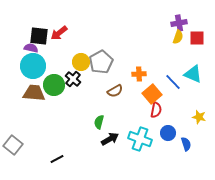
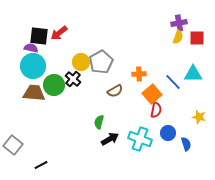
cyan triangle: rotated 24 degrees counterclockwise
black line: moved 16 px left, 6 px down
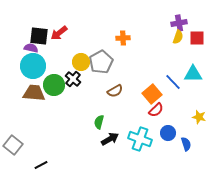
orange cross: moved 16 px left, 36 px up
red semicircle: rotated 35 degrees clockwise
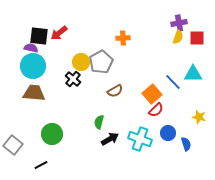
green circle: moved 2 px left, 49 px down
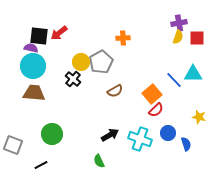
blue line: moved 1 px right, 2 px up
green semicircle: moved 39 px down; rotated 40 degrees counterclockwise
black arrow: moved 4 px up
gray square: rotated 18 degrees counterclockwise
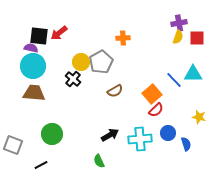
cyan cross: rotated 25 degrees counterclockwise
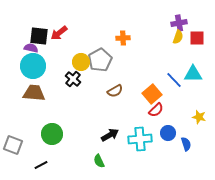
gray pentagon: moved 1 px left, 2 px up
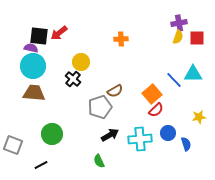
orange cross: moved 2 px left, 1 px down
gray pentagon: moved 47 px down; rotated 10 degrees clockwise
yellow star: rotated 24 degrees counterclockwise
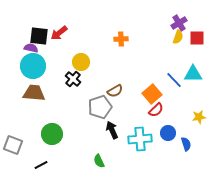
purple cross: rotated 21 degrees counterclockwise
black arrow: moved 2 px right, 5 px up; rotated 84 degrees counterclockwise
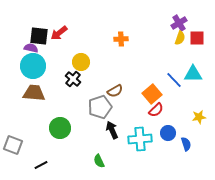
yellow semicircle: moved 2 px right, 1 px down
green circle: moved 8 px right, 6 px up
